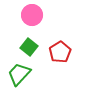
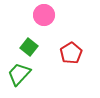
pink circle: moved 12 px right
red pentagon: moved 11 px right, 1 px down
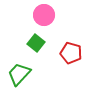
green square: moved 7 px right, 4 px up
red pentagon: rotated 25 degrees counterclockwise
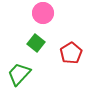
pink circle: moved 1 px left, 2 px up
red pentagon: rotated 25 degrees clockwise
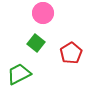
green trapezoid: rotated 20 degrees clockwise
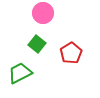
green square: moved 1 px right, 1 px down
green trapezoid: moved 1 px right, 1 px up
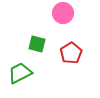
pink circle: moved 20 px right
green square: rotated 24 degrees counterclockwise
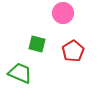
red pentagon: moved 2 px right, 2 px up
green trapezoid: rotated 50 degrees clockwise
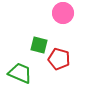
green square: moved 2 px right, 1 px down
red pentagon: moved 14 px left, 8 px down; rotated 25 degrees counterclockwise
